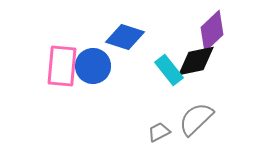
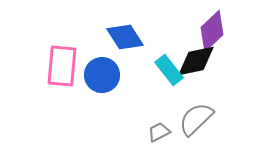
blue diamond: rotated 39 degrees clockwise
blue circle: moved 9 px right, 9 px down
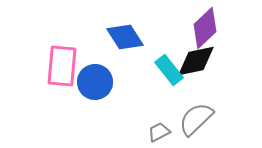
purple diamond: moved 7 px left, 3 px up
blue circle: moved 7 px left, 7 px down
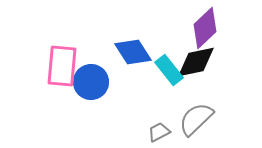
blue diamond: moved 8 px right, 15 px down
black diamond: moved 1 px down
blue circle: moved 4 px left
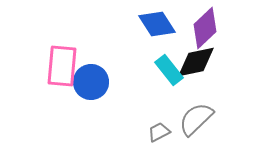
blue diamond: moved 24 px right, 28 px up
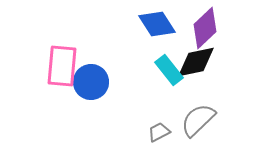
gray semicircle: moved 2 px right, 1 px down
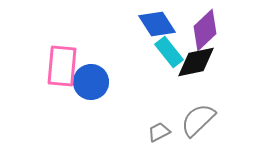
purple diamond: moved 2 px down
cyan rectangle: moved 18 px up
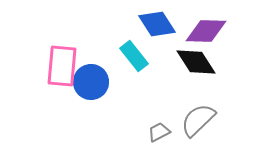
purple diamond: moved 1 px right, 1 px down; rotated 45 degrees clockwise
cyan rectangle: moved 35 px left, 4 px down
black diamond: rotated 69 degrees clockwise
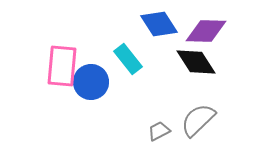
blue diamond: moved 2 px right
cyan rectangle: moved 6 px left, 3 px down
gray trapezoid: moved 1 px up
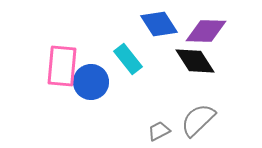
black diamond: moved 1 px left, 1 px up
